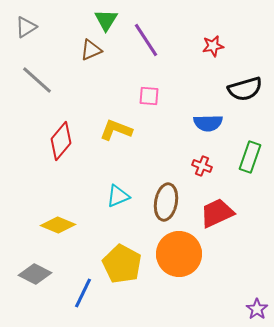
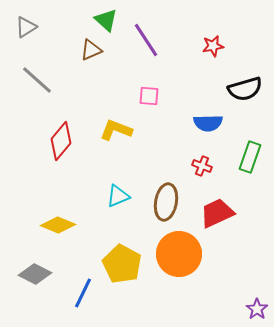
green triangle: rotated 20 degrees counterclockwise
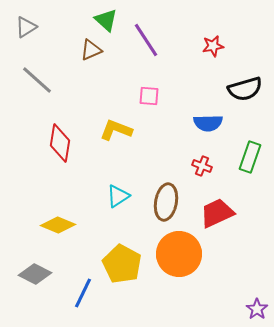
red diamond: moved 1 px left, 2 px down; rotated 30 degrees counterclockwise
cyan triangle: rotated 10 degrees counterclockwise
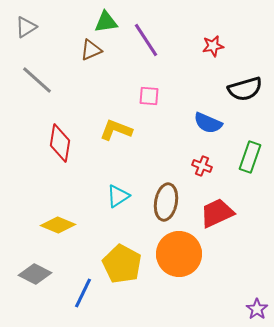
green triangle: moved 2 px down; rotated 50 degrees counterclockwise
blue semicircle: rotated 24 degrees clockwise
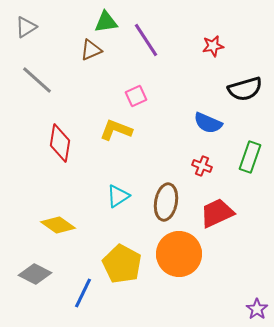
pink square: moved 13 px left; rotated 30 degrees counterclockwise
yellow diamond: rotated 12 degrees clockwise
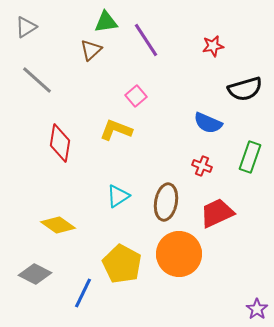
brown triangle: rotated 20 degrees counterclockwise
pink square: rotated 15 degrees counterclockwise
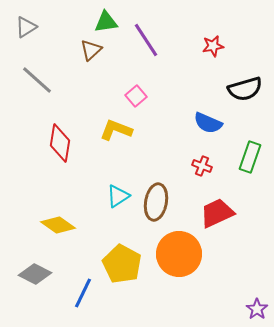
brown ellipse: moved 10 px left
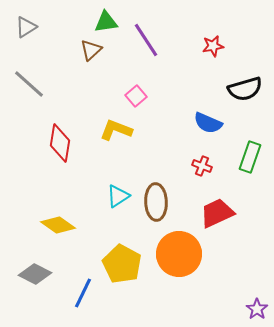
gray line: moved 8 px left, 4 px down
brown ellipse: rotated 12 degrees counterclockwise
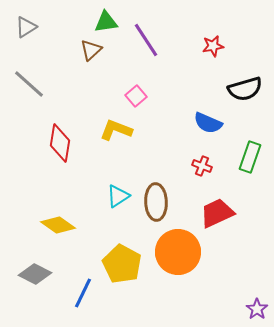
orange circle: moved 1 px left, 2 px up
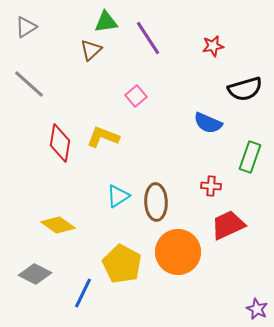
purple line: moved 2 px right, 2 px up
yellow L-shape: moved 13 px left, 7 px down
red cross: moved 9 px right, 20 px down; rotated 18 degrees counterclockwise
red trapezoid: moved 11 px right, 12 px down
purple star: rotated 10 degrees counterclockwise
